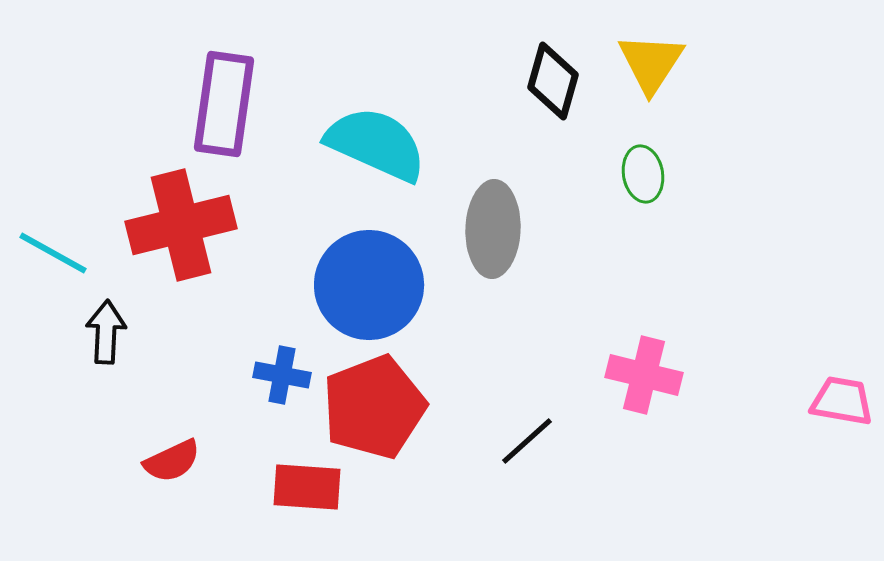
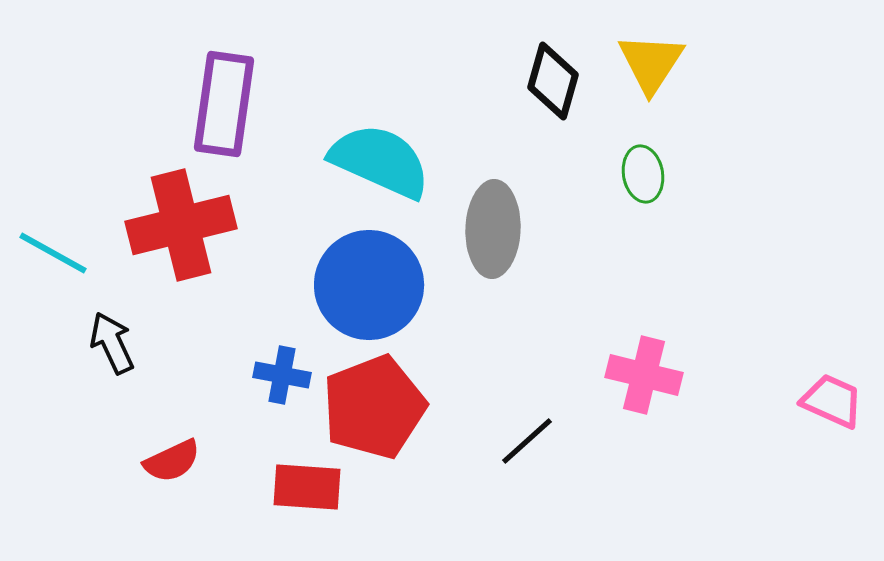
cyan semicircle: moved 4 px right, 17 px down
black arrow: moved 6 px right, 11 px down; rotated 28 degrees counterclockwise
pink trapezoid: moved 10 px left; rotated 14 degrees clockwise
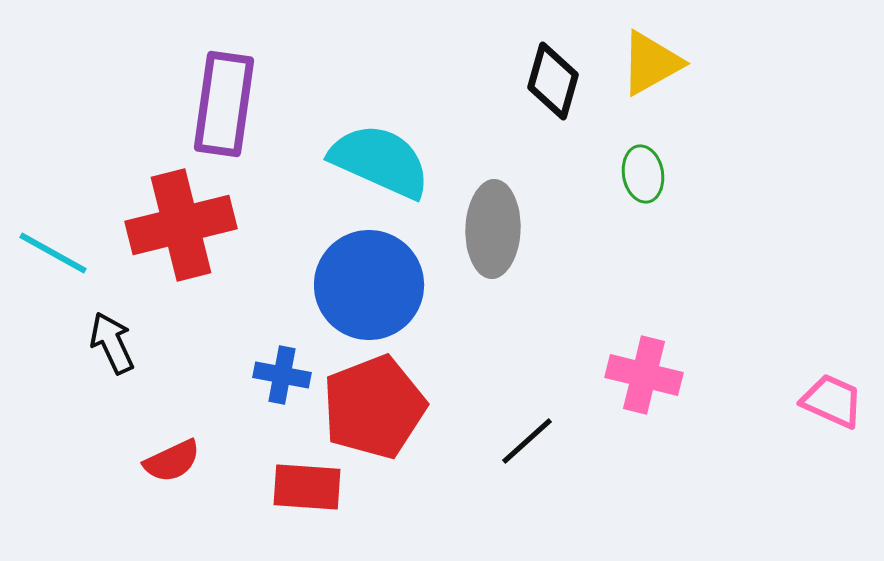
yellow triangle: rotated 28 degrees clockwise
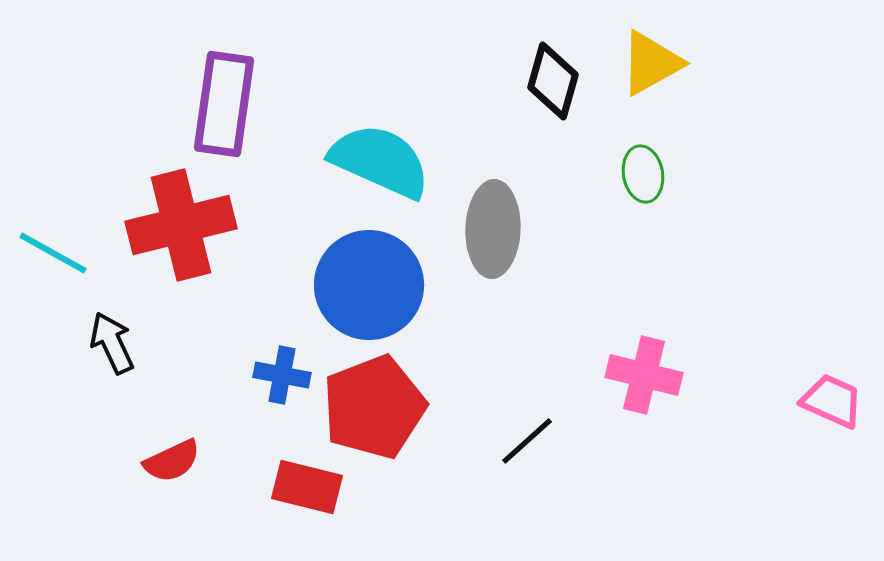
red rectangle: rotated 10 degrees clockwise
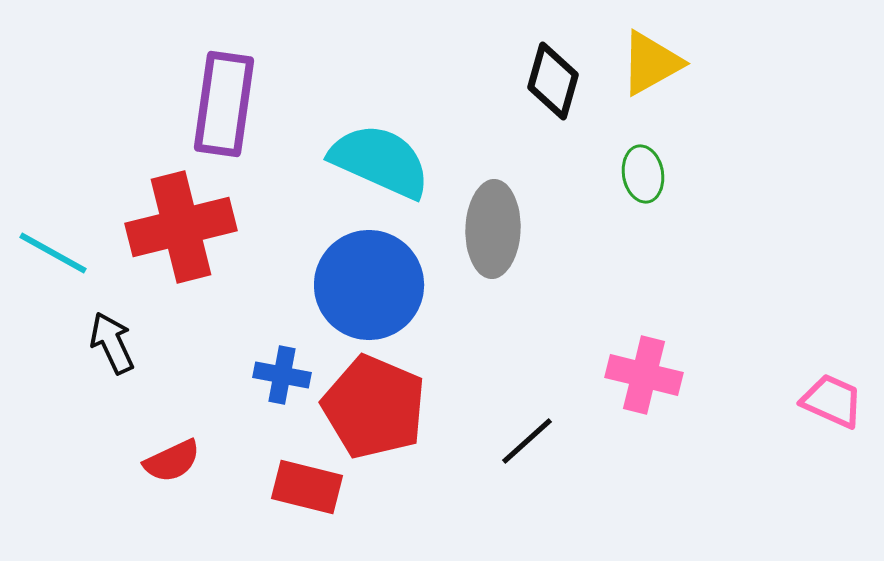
red cross: moved 2 px down
red pentagon: rotated 28 degrees counterclockwise
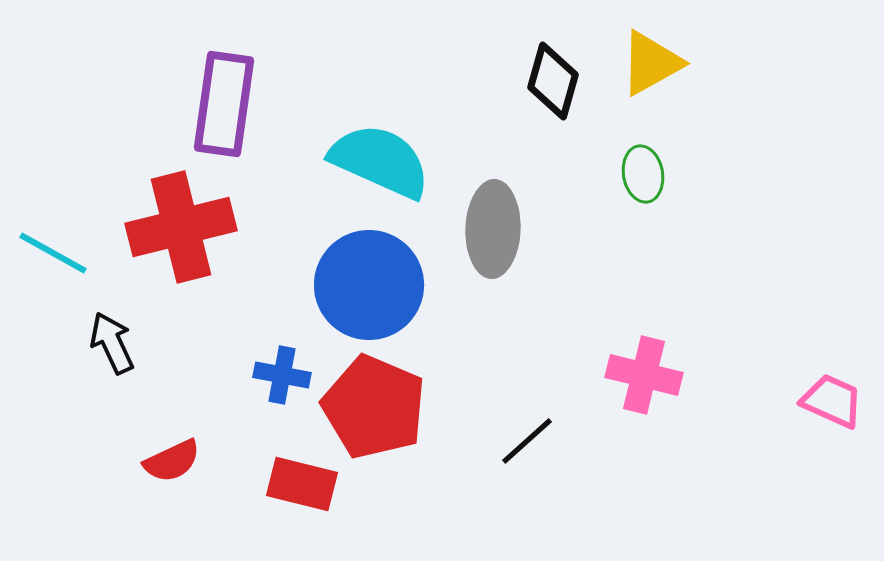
red rectangle: moved 5 px left, 3 px up
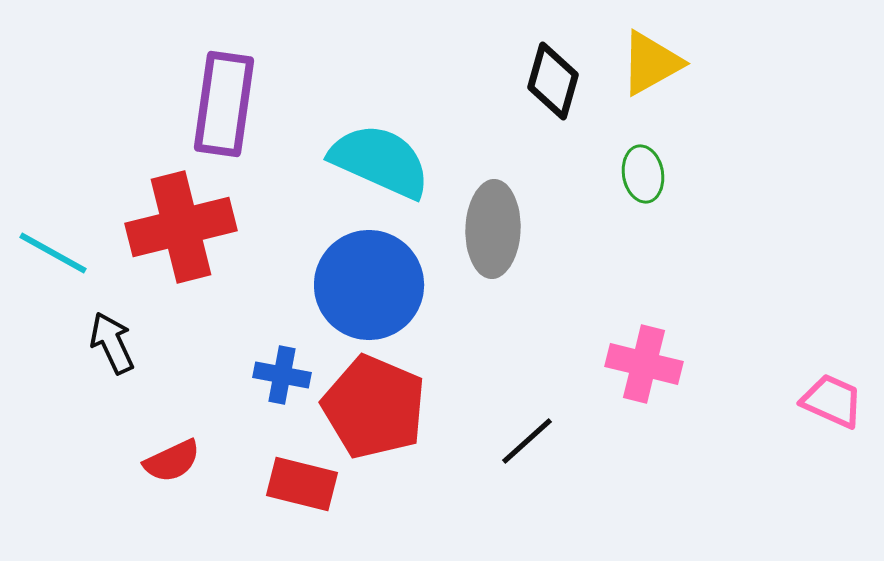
pink cross: moved 11 px up
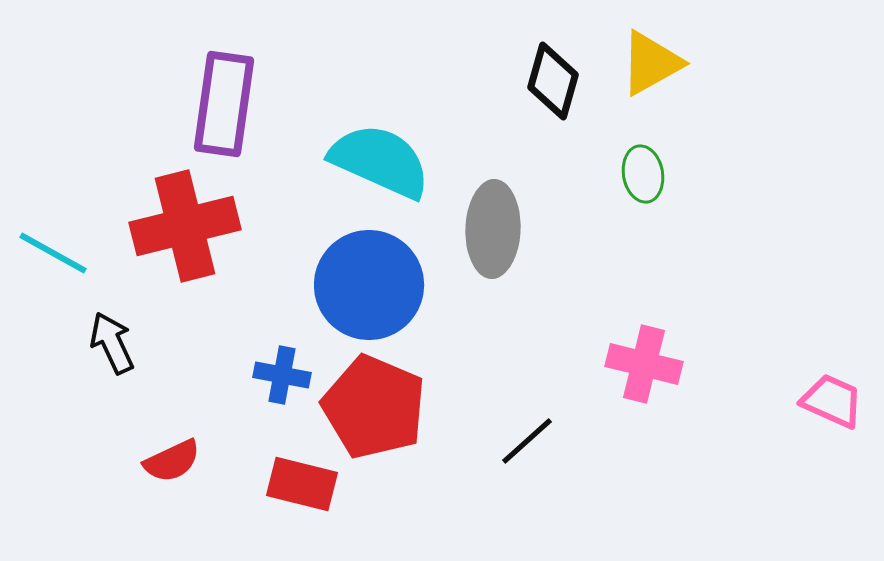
red cross: moved 4 px right, 1 px up
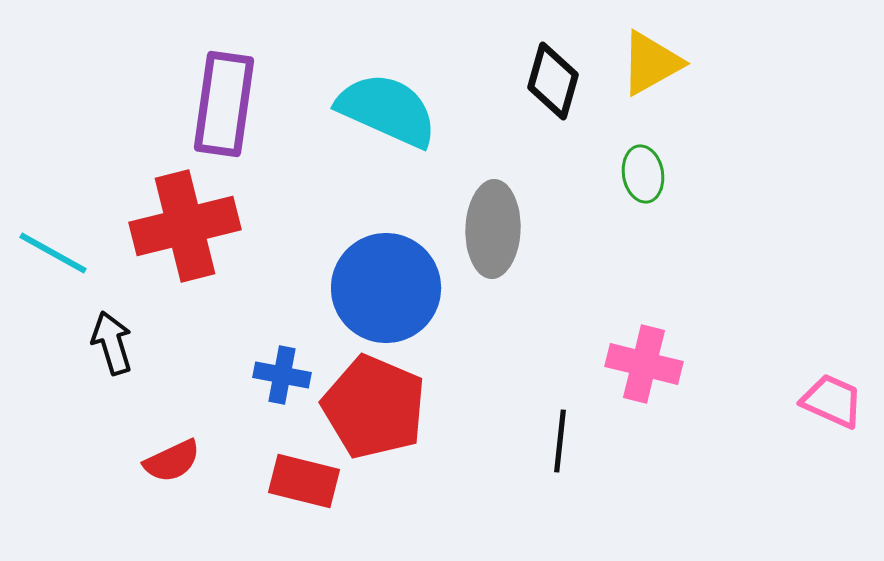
cyan semicircle: moved 7 px right, 51 px up
blue circle: moved 17 px right, 3 px down
black arrow: rotated 8 degrees clockwise
black line: moved 33 px right; rotated 42 degrees counterclockwise
red rectangle: moved 2 px right, 3 px up
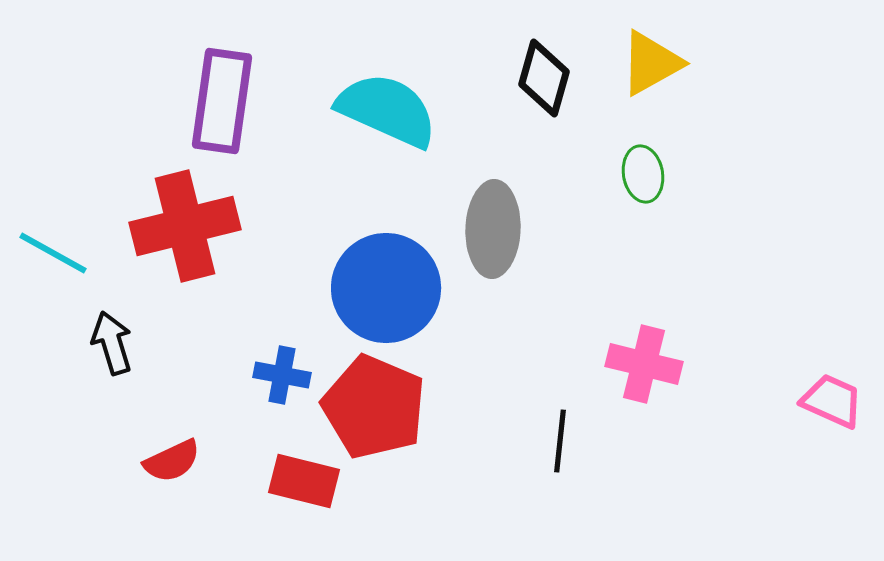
black diamond: moved 9 px left, 3 px up
purple rectangle: moved 2 px left, 3 px up
